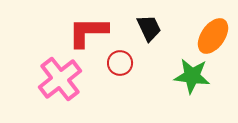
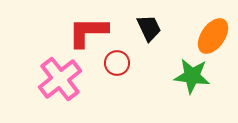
red circle: moved 3 px left
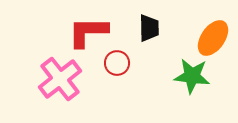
black trapezoid: rotated 24 degrees clockwise
orange ellipse: moved 2 px down
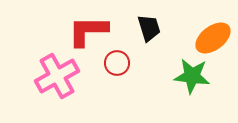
black trapezoid: rotated 16 degrees counterclockwise
red L-shape: moved 1 px up
orange ellipse: rotated 18 degrees clockwise
pink cross: moved 3 px left, 3 px up; rotated 9 degrees clockwise
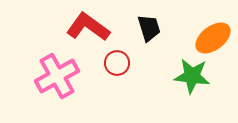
red L-shape: moved 4 px up; rotated 36 degrees clockwise
